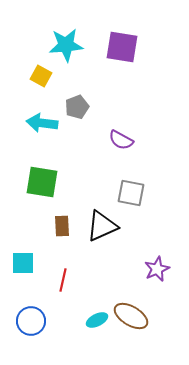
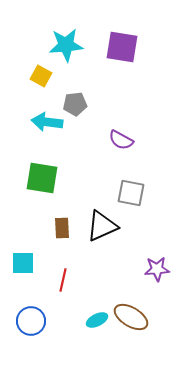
gray pentagon: moved 2 px left, 3 px up; rotated 15 degrees clockwise
cyan arrow: moved 5 px right, 1 px up
green square: moved 4 px up
brown rectangle: moved 2 px down
purple star: rotated 20 degrees clockwise
brown ellipse: moved 1 px down
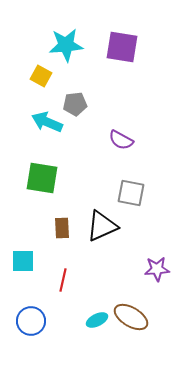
cyan arrow: rotated 16 degrees clockwise
cyan square: moved 2 px up
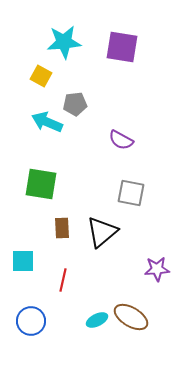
cyan star: moved 2 px left, 3 px up
green square: moved 1 px left, 6 px down
black triangle: moved 6 px down; rotated 16 degrees counterclockwise
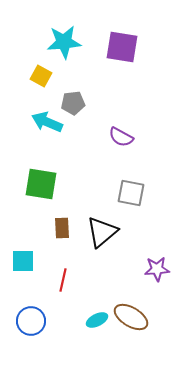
gray pentagon: moved 2 px left, 1 px up
purple semicircle: moved 3 px up
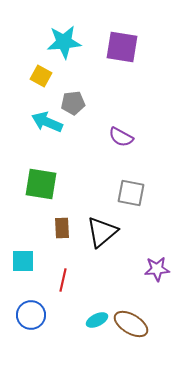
brown ellipse: moved 7 px down
blue circle: moved 6 px up
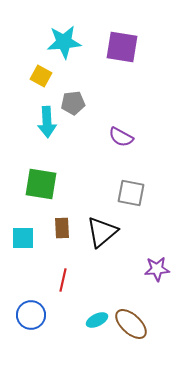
cyan arrow: rotated 116 degrees counterclockwise
cyan square: moved 23 px up
brown ellipse: rotated 12 degrees clockwise
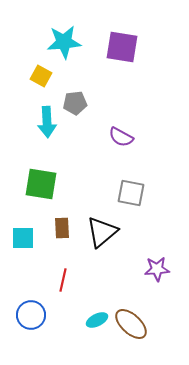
gray pentagon: moved 2 px right
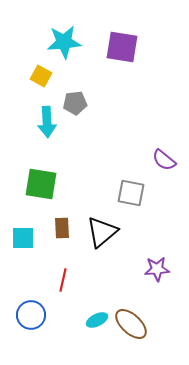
purple semicircle: moved 43 px right, 23 px down; rotated 10 degrees clockwise
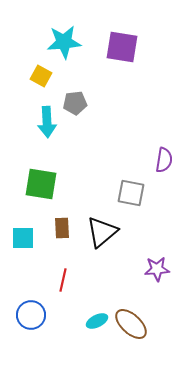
purple semicircle: rotated 120 degrees counterclockwise
cyan ellipse: moved 1 px down
